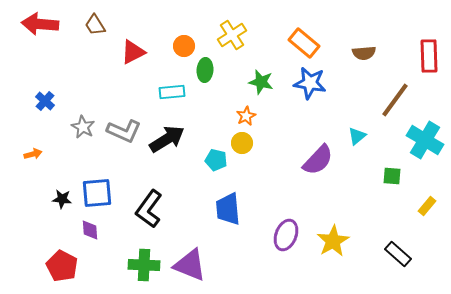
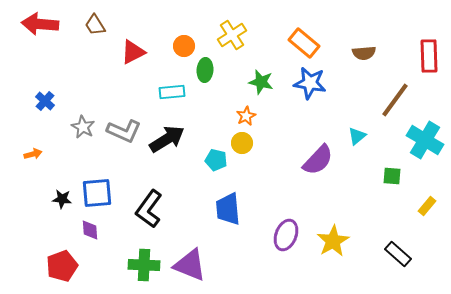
red pentagon: rotated 24 degrees clockwise
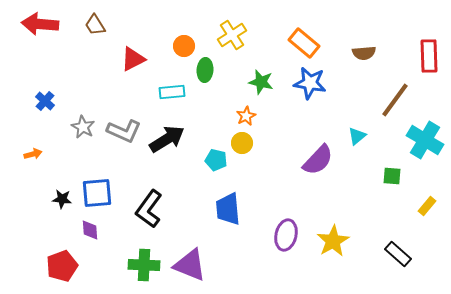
red triangle: moved 7 px down
purple ellipse: rotated 8 degrees counterclockwise
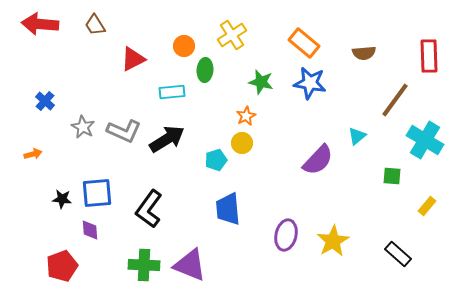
cyan pentagon: rotated 30 degrees counterclockwise
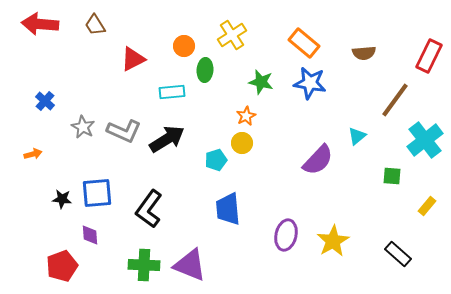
red rectangle: rotated 28 degrees clockwise
cyan cross: rotated 21 degrees clockwise
purple diamond: moved 5 px down
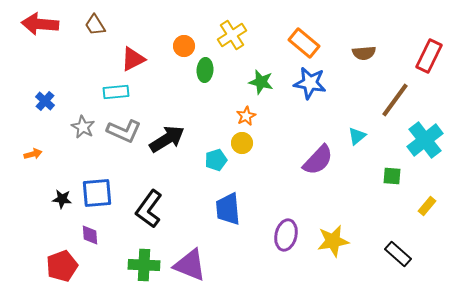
cyan rectangle: moved 56 px left
yellow star: rotated 20 degrees clockwise
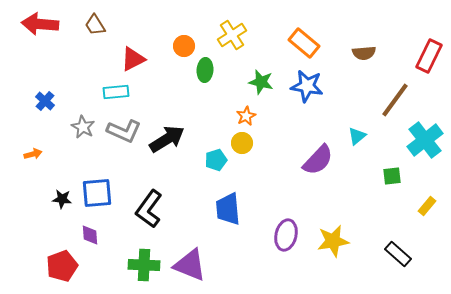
blue star: moved 3 px left, 3 px down
green square: rotated 12 degrees counterclockwise
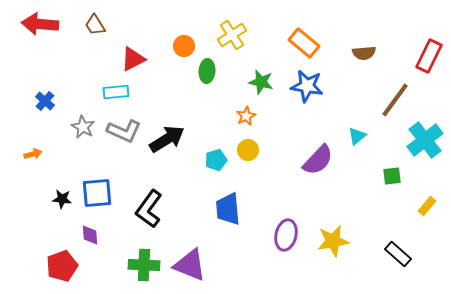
green ellipse: moved 2 px right, 1 px down
yellow circle: moved 6 px right, 7 px down
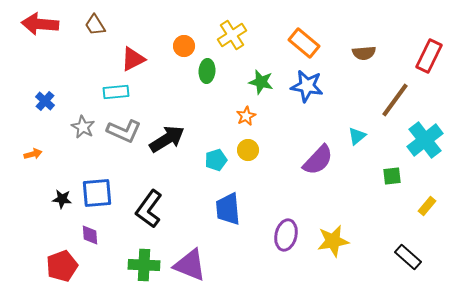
black rectangle: moved 10 px right, 3 px down
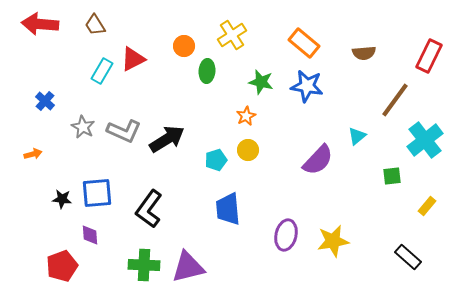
cyan rectangle: moved 14 px left, 21 px up; rotated 55 degrees counterclockwise
purple triangle: moved 2 px left, 2 px down; rotated 36 degrees counterclockwise
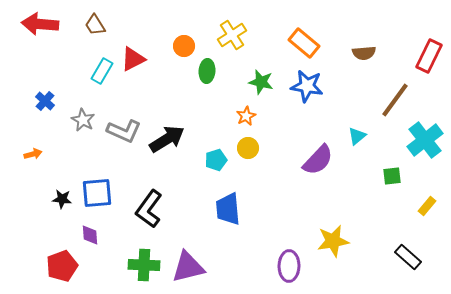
gray star: moved 7 px up
yellow circle: moved 2 px up
purple ellipse: moved 3 px right, 31 px down; rotated 12 degrees counterclockwise
